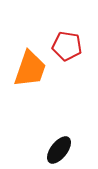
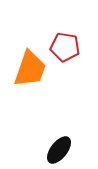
red pentagon: moved 2 px left, 1 px down
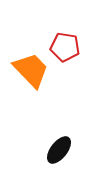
orange trapezoid: moved 1 px right, 1 px down; rotated 63 degrees counterclockwise
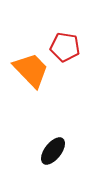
black ellipse: moved 6 px left, 1 px down
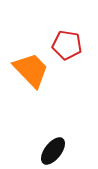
red pentagon: moved 2 px right, 2 px up
